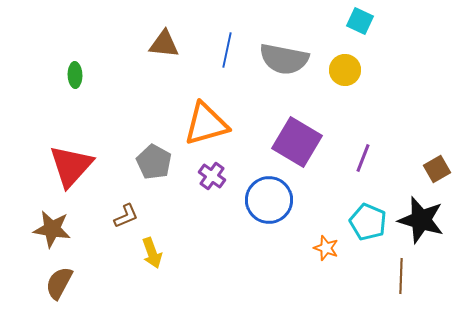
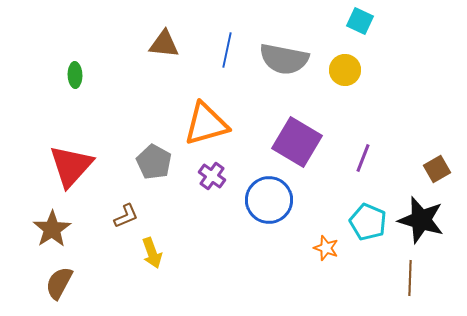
brown star: rotated 30 degrees clockwise
brown line: moved 9 px right, 2 px down
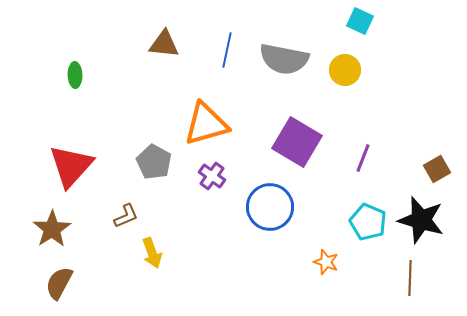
blue circle: moved 1 px right, 7 px down
orange star: moved 14 px down
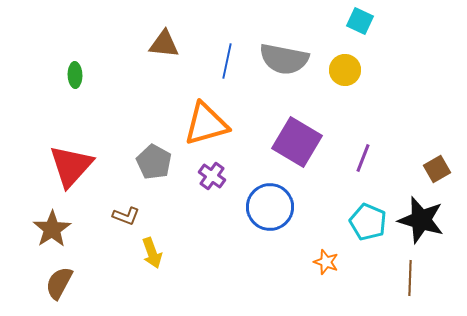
blue line: moved 11 px down
brown L-shape: rotated 44 degrees clockwise
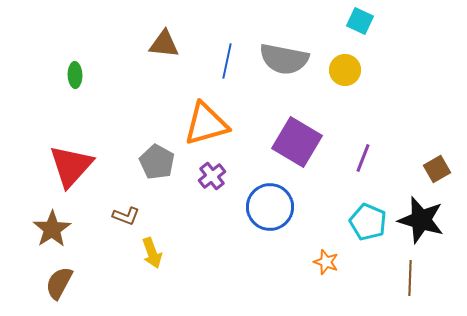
gray pentagon: moved 3 px right
purple cross: rotated 16 degrees clockwise
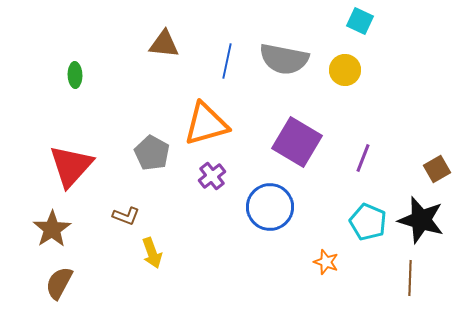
gray pentagon: moved 5 px left, 9 px up
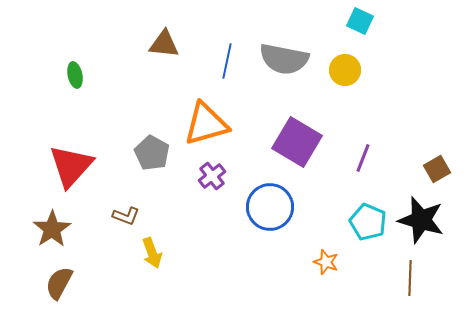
green ellipse: rotated 10 degrees counterclockwise
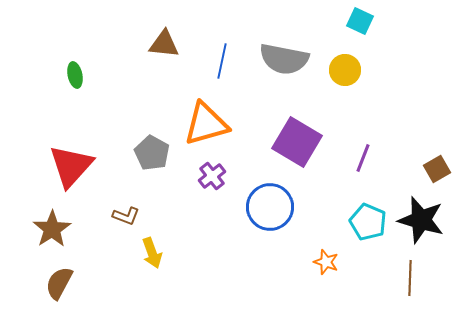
blue line: moved 5 px left
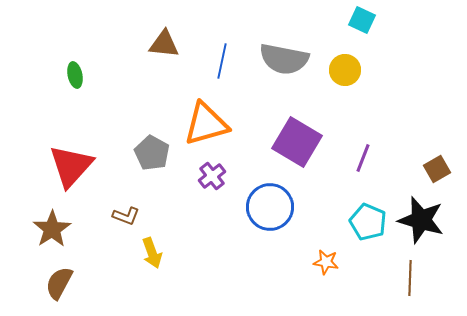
cyan square: moved 2 px right, 1 px up
orange star: rotated 10 degrees counterclockwise
